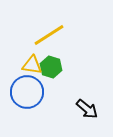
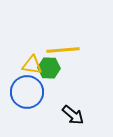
yellow line: moved 14 px right, 15 px down; rotated 28 degrees clockwise
green hexagon: moved 2 px left, 1 px down; rotated 15 degrees counterclockwise
black arrow: moved 14 px left, 6 px down
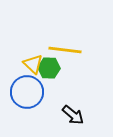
yellow line: moved 2 px right; rotated 12 degrees clockwise
yellow triangle: moved 1 px right, 1 px up; rotated 35 degrees clockwise
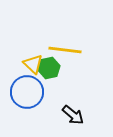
green hexagon: rotated 15 degrees counterclockwise
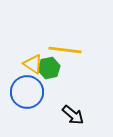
yellow triangle: rotated 10 degrees counterclockwise
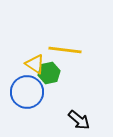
yellow triangle: moved 2 px right
green hexagon: moved 5 px down
black arrow: moved 6 px right, 5 px down
